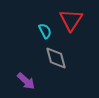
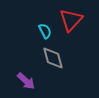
red triangle: rotated 10 degrees clockwise
gray diamond: moved 3 px left
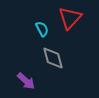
red triangle: moved 1 px left, 2 px up
cyan semicircle: moved 3 px left, 2 px up
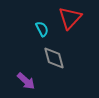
gray diamond: moved 1 px right
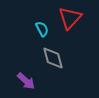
gray diamond: moved 1 px left
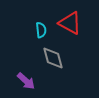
red triangle: moved 5 px down; rotated 45 degrees counterclockwise
cyan semicircle: moved 1 px left, 1 px down; rotated 21 degrees clockwise
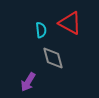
purple arrow: moved 2 px right, 1 px down; rotated 78 degrees clockwise
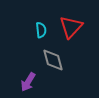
red triangle: moved 1 px right, 4 px down; rotated 45 degrees clockwise
gray diamond: moved 2 px down
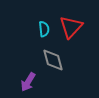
cyan semicircle: moved 3 px right, 1 px up
